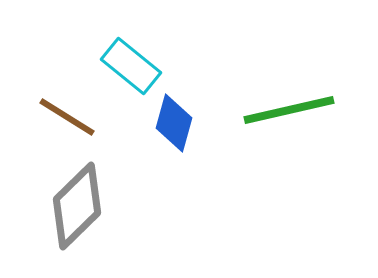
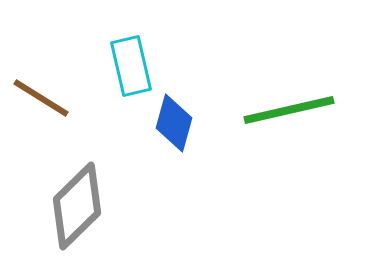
cyan rectangle: rotated 38 degrees clockwise
brown line: moved 26 px left, 19 px up
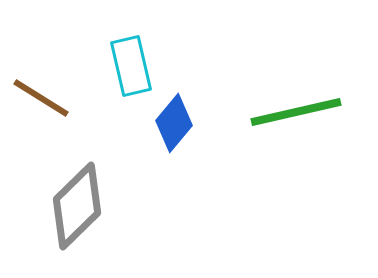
green line: moved 7 px right, 2 px down
blue diamond: rotated 24 degrees clockwise
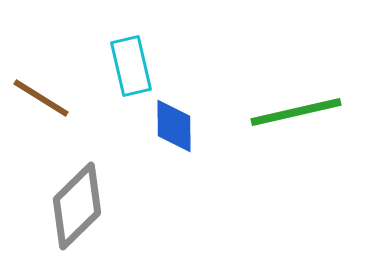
blue diamond: moved 3 px down; rotated 40 degrees counterclockwise
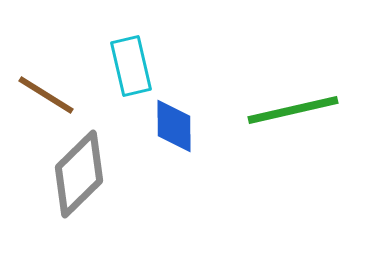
brown line: moved 5 px right, 3 px up
green line: moved 3 px left, 2 px up
gray diamond: moved 2 px right, 32 px up
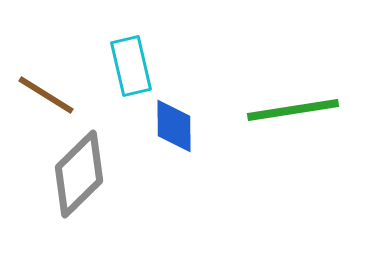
green line: rotated 4 degrees clockwise
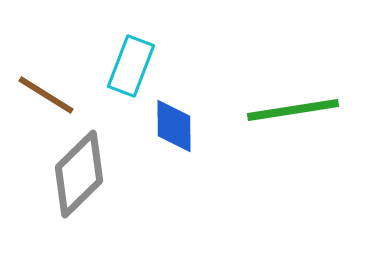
cyan rectangle: rotated 34 degrees clockwise
